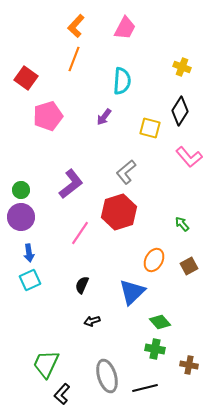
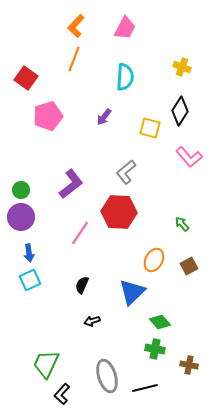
cyan semicircle: moved 3 px right, 4 px up
red hexagon: rotated 20 degrees clockwise
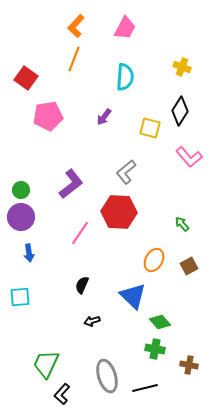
pink pentagon: rotated 8 degrees clockwise
cyan square: moved 10 px left, 17 px down; rotated 20 degrees clockwise
blue triangle: moved 1 px right, 4 px down; rotated 32 degrees counterclockwise
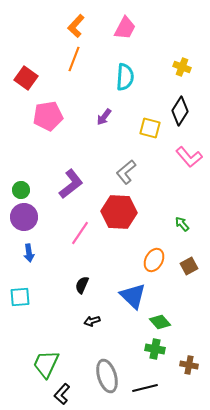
purple circle: moved 3 px right
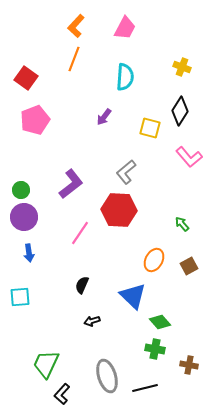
pink pentagon: moved 13 px left, 4 px down; rotated 12 degrees counterclockwise
red hexagon: moved 2 px up
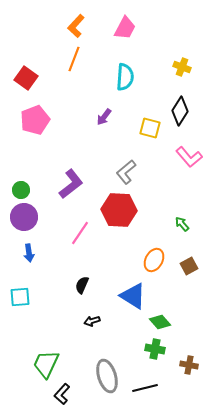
blue triangle: rotated 12 degrees counterclockwise
